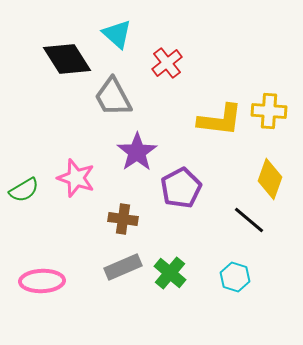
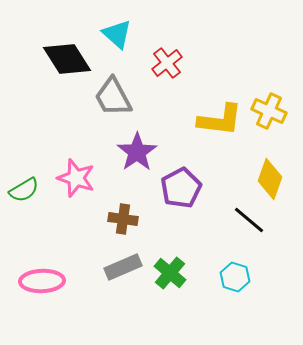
yellow cross: rotated 20 degrees clockwise
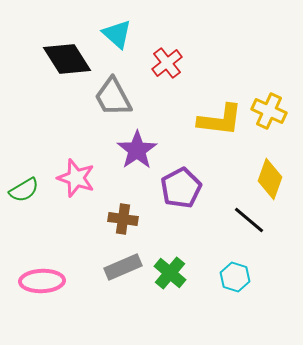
purple star: moved 2 px up
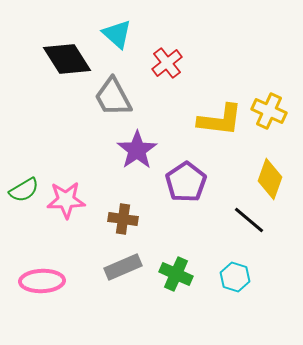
pink star: moved 10 px left, 22 px down; rotated 21 degrees counterclockwise
purple pentagon: moved 5 px right, 6 px up; rotated 6 degrees counterclockwise
green cross: moved 6 px right, 1 px down; rotated 16 degrees counterclockwise
